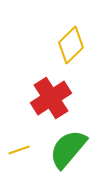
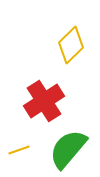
red cross: moved 7 px left, 3 px down
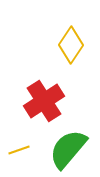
yellow diamond: rotated 12 degrees counterclockwise
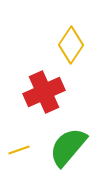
red cross: moved 9 px up; rotated 9 degrees clockwise
green semicircle: moved 2 px up
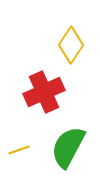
green semicircle: rotated 12 degrees counterclockwise
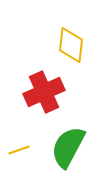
yellow diamond: rotated 27 degrees counterclockwise
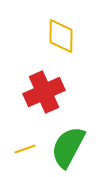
yellow diamond: moved 10 px left, 9 px up; rotated 6 degrees counterclockwise
yellow line: moved 6 px right, 1 px up
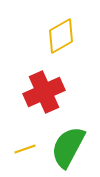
yellow diamond: rotated 60 degrees clockwise
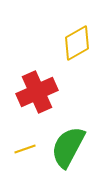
yellow diamond: moved 16 px right, 7 px down
red cross: moved 7 px left
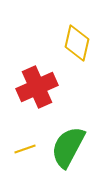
yellow diamond: rotated 48 degrees counterclockwise
red cross: moved 5 px up
